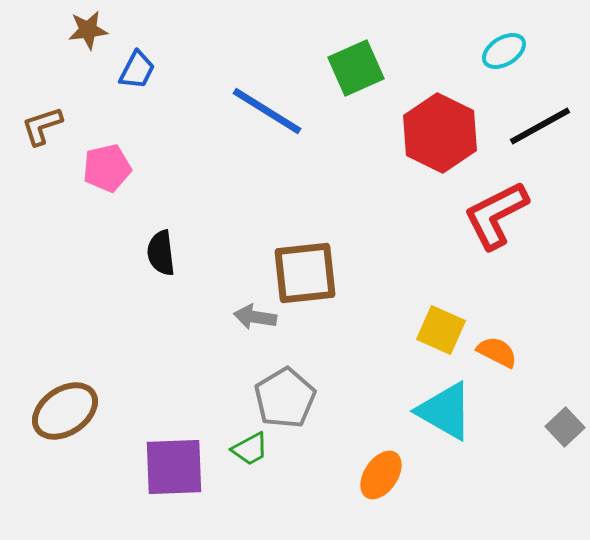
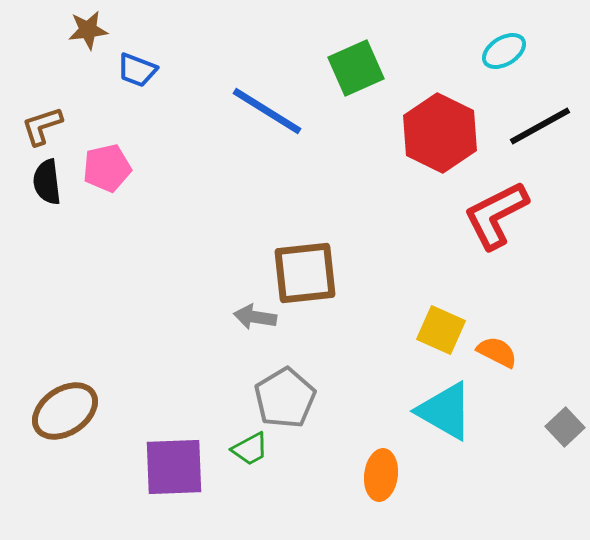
blue trapezoid: rotated 84 degrees clockwise
black semicircle: moved 114 px left, 71 px up
orange ellipse: rotated 27 degrees counterclockwise
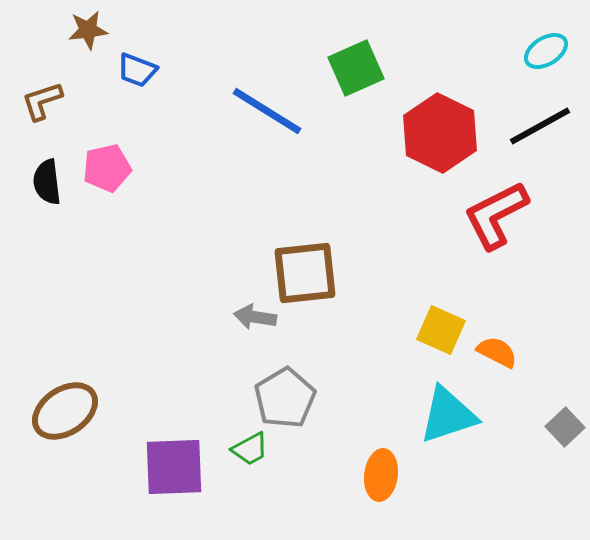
cyan ellipse: moved 42 px right
brown L-shape: moved 25 px up
cyan triangle: moved 3 px right, 4 px down; rotated 48 degrees counterclockwise
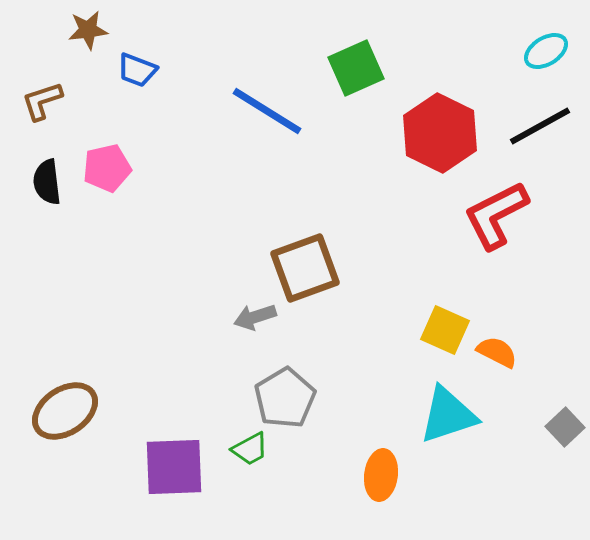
brown square: moved 5 px up; rotated 14 degrees counterclockwise
gray arrow: rotated 27 degrees counterclockwise
yellow square: moved 4 px right
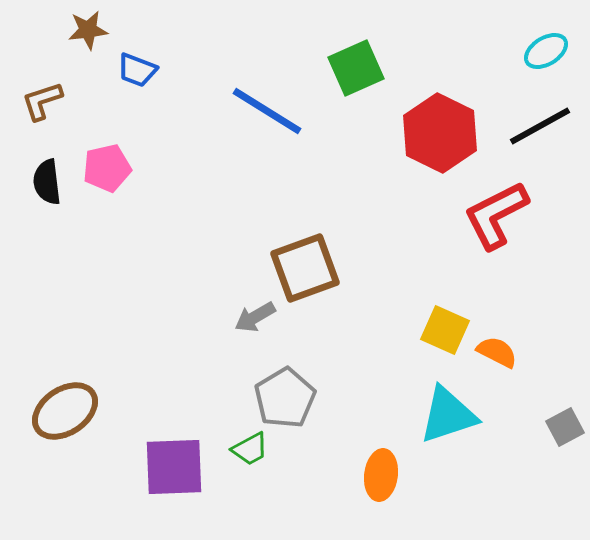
gray arrow: rotated 12 degrees counterclockwise
gray square: rotated 15 degrees clockwise
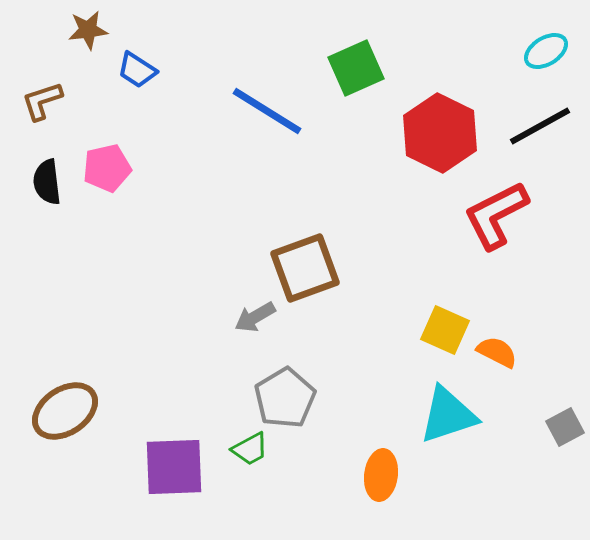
blue trapezoid: rotated 12 degrees clockwise
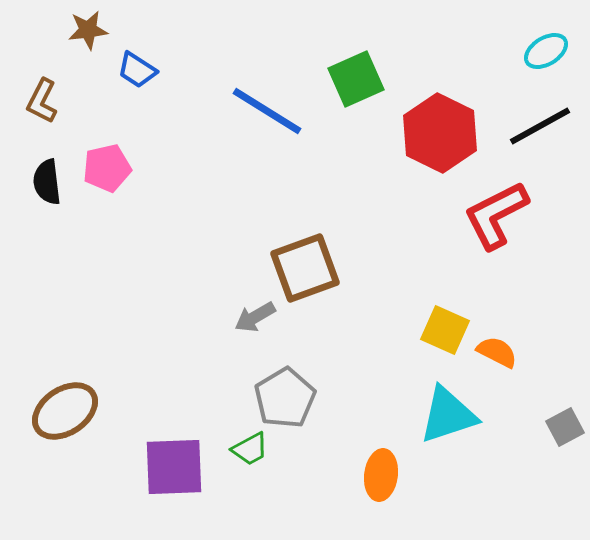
green square: moved 11 px down
brown L-shape: rotated 45 degrees counterclockwise
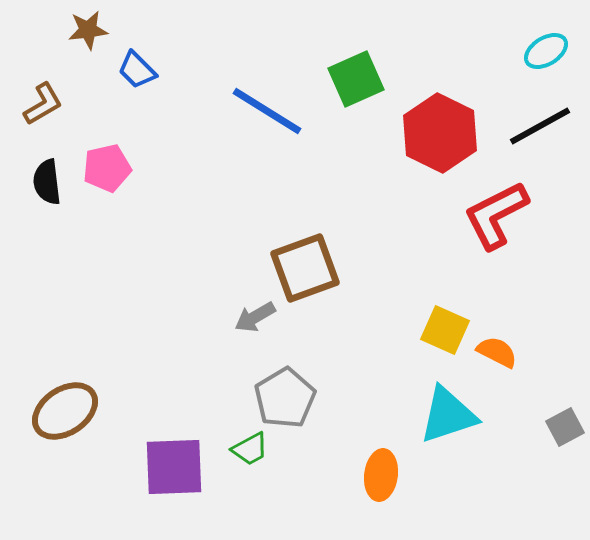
blue trapezoid: rotated 12 degrees clockwise
brown L-shape: moved 1 px right, 3 px down; rotated 147 degrees counterclockwise
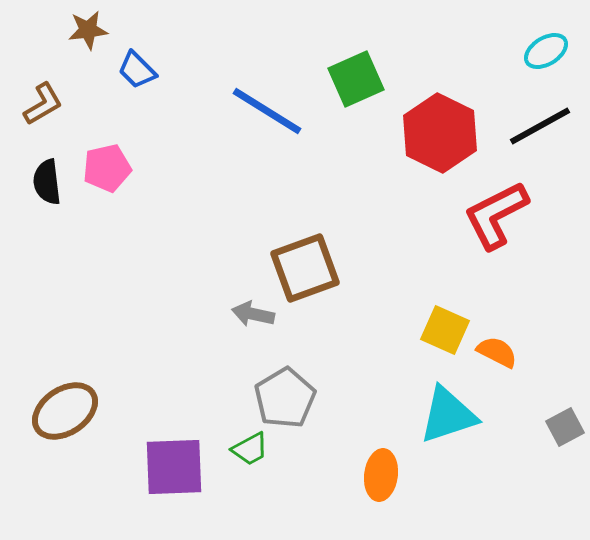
gray arrow: moved 2 px left, 3 px up; rotated 42 degrees clockwise
